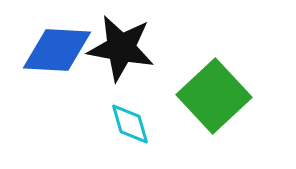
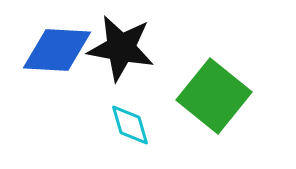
green square: rotated 8 degrees counterclockwise
cyan diamond: moved 1 px down
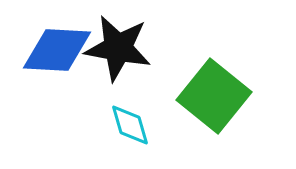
black star: moved 3 px left
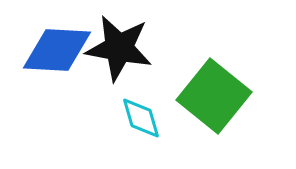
black star: moved 1 px right
cyan diamond: moved 11 px right, 7 px up
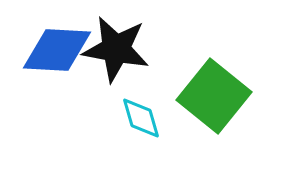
black star: moved 3 px left, 1 px down
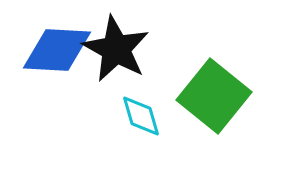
black star: rotated 18 degrees clockwise
cyan diamond: moved 2 px up
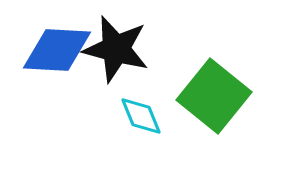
black star: rotated 14 degrees counterclockwise
cyan diamond: rotated 6 degrees counterclockwise
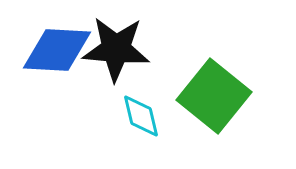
black star: rotated 10 degrees counterclockwise
cyan diamond: rotated 9 degrees clockwise
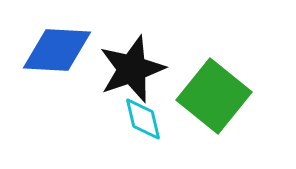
black star: moved 16 px right, 20 px down; rotated 24 degrees counterclockwise
cyan diamond: moved 2 px right, 3 px down
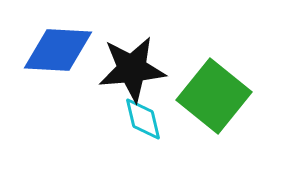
blue diamond: moved 1 px right
black star: rotated 14 degrees clockwise
